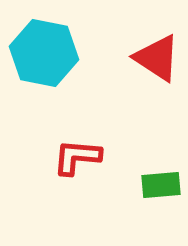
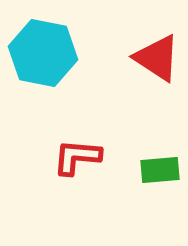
cyan hexagon: moved 1 px left
green rectangle: moved 1 px left, 15 px up
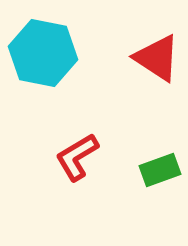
red L-shape: rotated 36 degrees counterclockwise
green rectangle: rotated 15 degrees counterclockwise
